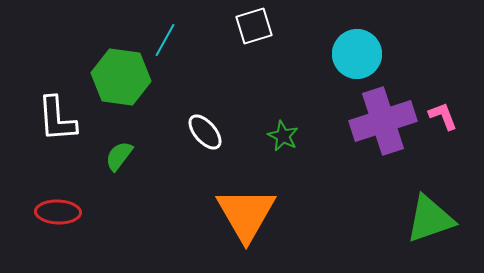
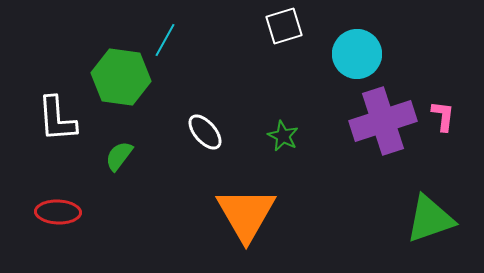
white square: moved 30 px right
pink L-shape: rotated 28 degrees clockwise
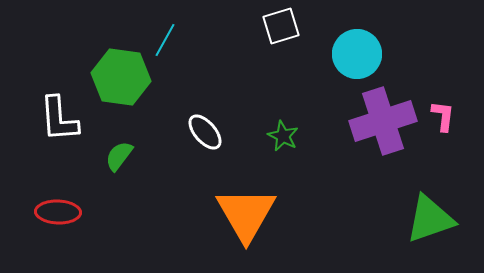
white square: moved 3 px left
white L-shape: moved 2 px right
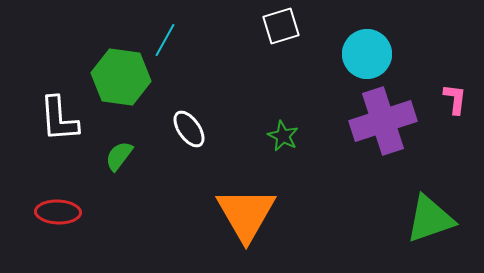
cyan circle: moved 10 px right
pink L-shape: moved 12 px right, 17 px up
white ellipse: moved 16 px left, 3 px up; rotated 6 degrees clockwise
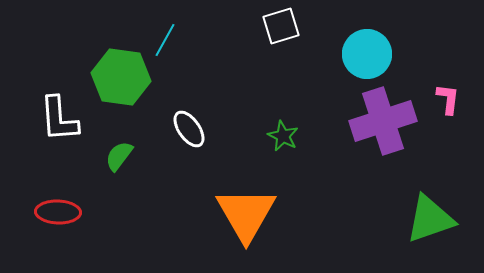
pink L-shape: moved 7 px left
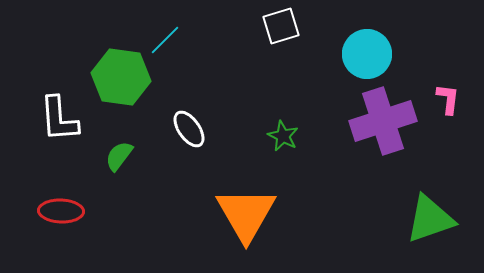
cyan line: rotated 16 degrees clockwise
red ellipse: moved 3 px right, 1 px up
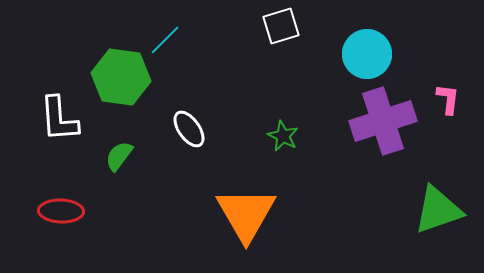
green triangle: moved 8 px right, 9 px up
